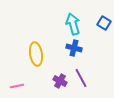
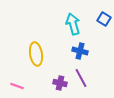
blue square: moved 4 px up
blue cross: moved 6 px right, 3 px down
purple cross: moved 2 px down; rotated 16 degrees counterclockwise
pink line: rotated 32 degrees clockwise
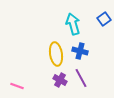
blue square: rotated 24 degrees clockwise
yellow ellipse: moved 20 px right
purple cross: moved 3 px up; rotated 16 degrees clockwise
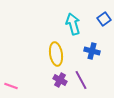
blue cross: moved 12 px right
purple line: moved 2 px down
pink line: moved 6 px left
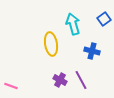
yellow ellipse: moved 5 px left, 10 px up
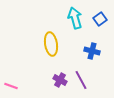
blue square: moved 4 px left
cyan arrow: moved 2 px right, 6 px up
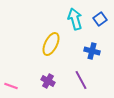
cyan arrow: moved 1 px down
yellow ellipse: rotated 35 degrees clockwise
purple cross: moved 12 px left, 1 px down
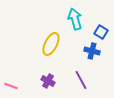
blue square: moved 1 px right, 13 px down; rotated 24 degrees counterclockwise
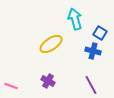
blue square: moved 1 px left, 1 px down
yellow ellipse: rotated 30 degrees clockwise
blue cross: moved 1 px right
purple line: moved 10 px right, 5 px down
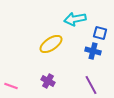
cyan arrow: rotated 85 degrees counterclockwise
blue square: rotated 16 degrees counterclockwise
